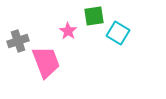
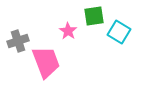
cyan square: moved 1 px right, 1 px up
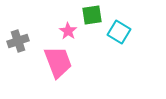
green square: moved 2 px left, 1 px up
pink trapezoid: moved 12 px right
